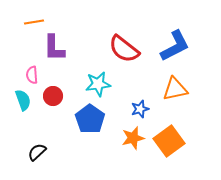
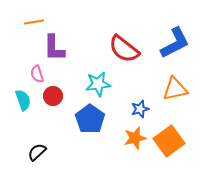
blue L-shape: moved 3 px up
pink semicircle: moved 5 px right, 1 px up; rotated 12 degrees counterclockwise
orange star: moved 2 px right
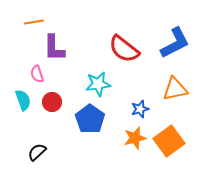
red circle: moved 1 px left, 6 px down
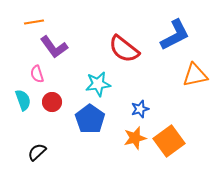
blue L-shape: moved 8 px up
purple L-shape: moved 1 px up; rotated 36 degrees counterclockwise
orange triangle: moved 20 px right, 14 px up
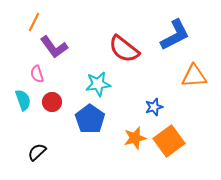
orange line: rotated 54 degrees counterclockwise
orange triangle: moved 1 px left, 1 px down; rotated 8 degrees clockwise
blue star: moved 14 px right, 2 px up
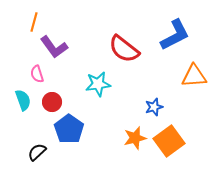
orange line: rotated 12 degrees counterclockwise
blue pentagon: moved 21 px left, 10 px down
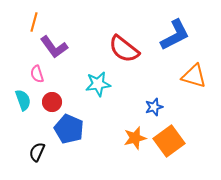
orange triangle: rotated 20 degrees clockwise
blue pentagon: rotated 12 degrees counterclockwise
black semicircle: rotated 24 degrees counterclockwise
